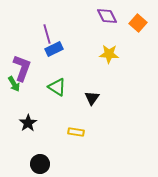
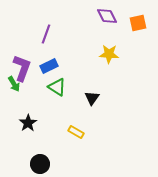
orange square: rotated 36 degrees clockwise
purple line: moved 1 px left; rotated 36 degrees clockwise
blue rectangle: moved 5 px left, 17 px down
yellow rectangle: rotated 21 degrees clockwise
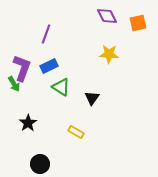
green triangle: moved 4 px right
